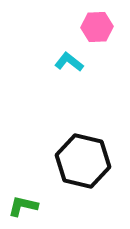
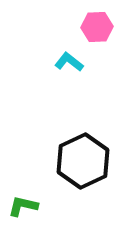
black hexagon: rotated 22 degrees clockwise
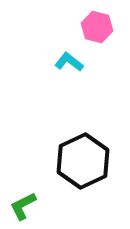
pink hexagon: rotated 16 degrees clockwise
green L-shape: rotated 40 degrees counterclockwise
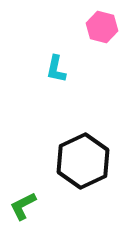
pink hexagon: moved 5 px right
cyan L-shape: moved 13 px left, 7 px down; rotated 116 degrees counterclockwise
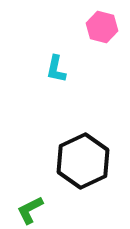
green L-shape: moved 7 px right, 4 px down
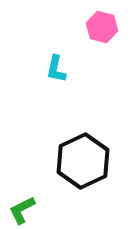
green L-shape: moved 8 px left
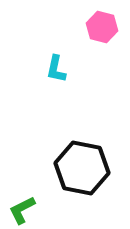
black hexagon: moved 1 px left, 7 px down; rotated 24 degrees counterclockwise
